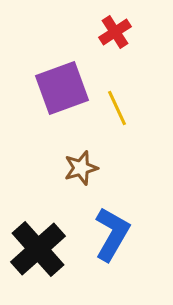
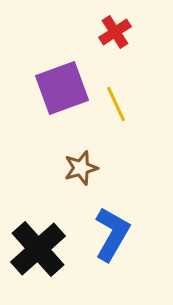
yellow line: moved 1 px left, 4 px up
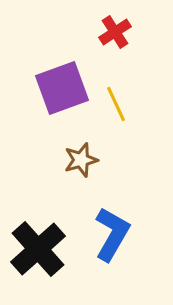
brown star: moved 8 px up
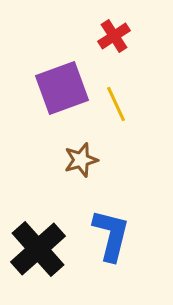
red cross: moved 1 px left, 4 px down
blue L-shape: moved 1 px left, 1 px down; rotated 16 degrees counterclockwise
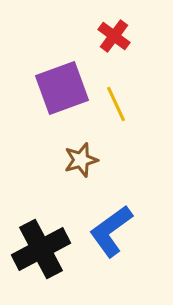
red cross: rotated 20 degrees counterclockwise
blue L-shape: moved 4 px up; rotated 140 degrees counterclockwise
black cross: moved 3 px right; rotated 14 degrees clockwise
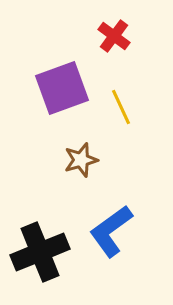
yellow line: moved 5 px right, 3 px down
black cross: moved 1 px left, 3 px down; rotated 6 degrees clockwise
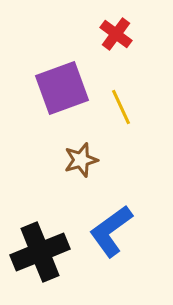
red cross: moved 2 px right, 2 px up
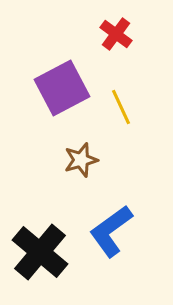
purple square: rotated 8 degrees counterclockwise
black cross: rotated 28 degrees counterclockwise
